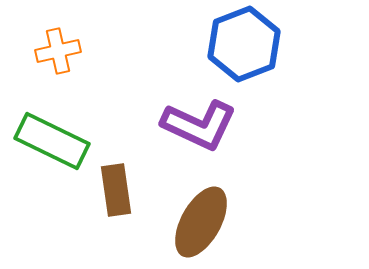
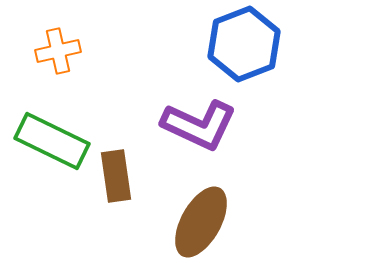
brown rectangle: moved 14 px up
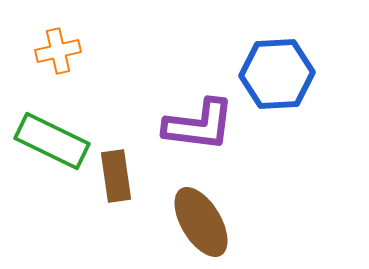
blue hexagon: moved 33 px right, 30 px down; rotated 18 degrees clockwise
purple L-shape: rotated 18 degrees counterclockwise
brown ellipse: rotated 60 degrees counterclockwise
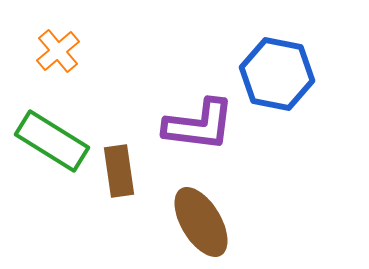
orange cross: rotated 27 degrees counterclockwise
blue hexagon: rotated 14 degrees clockwise
green rectangle: rotated 6 degrees clockwise
brown rectangle: moved 3 px right, 5 px up
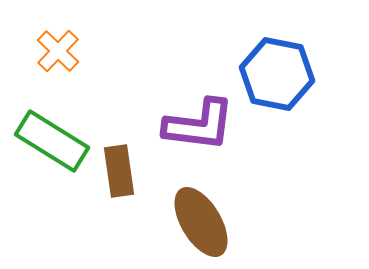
orange cross: rotated 6 degrees counterclockwise
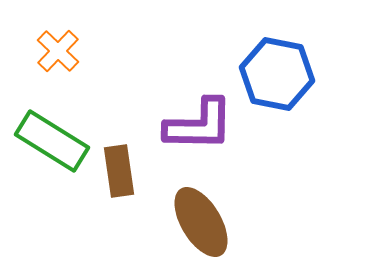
purple L-shape: rotated 6 degrees counterclockwise
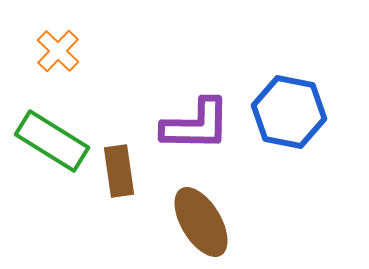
blue hexagon: moved 12 px right, 38 px down
purple L-shape: moved 3 px left
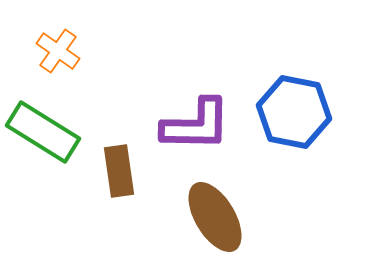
orange cross: rotated 9 degrees counterclockwise
blue hexagon: moved 5 px right
green rectangle: moved 9 px left, 9 px up
brown ellipse: moved 14 px right, 5 px up
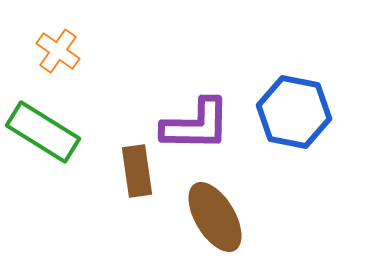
brown rectangle: moved 18 px right
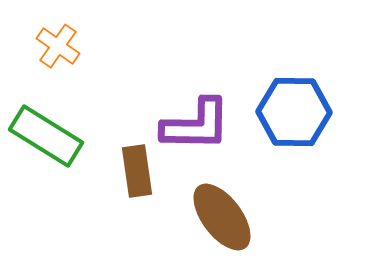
orange cross: moved 5 px up
blue hexagon: rotated 10 degrees counterclockwise
green rectangle: moved 3 px right, 4 px down
brown ellipse: moved 7 px right; rotated 6 degrees counterclockwise
